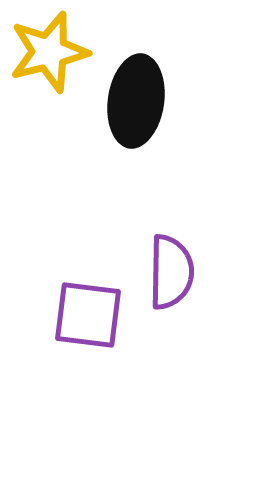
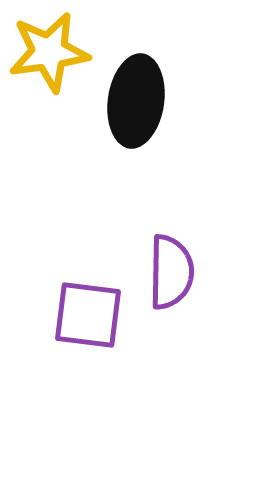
yellow star: rotated 6 degrees clockwise
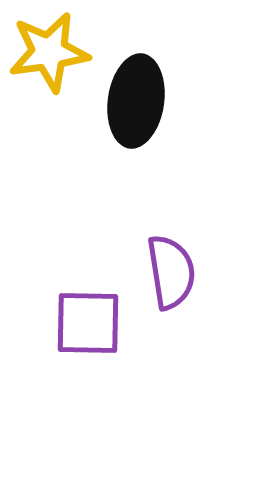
purple semicircle: rotated 10 degrees counterclockwise
purple square: moved 8 px down; rotated 6 degrees counterclockwise
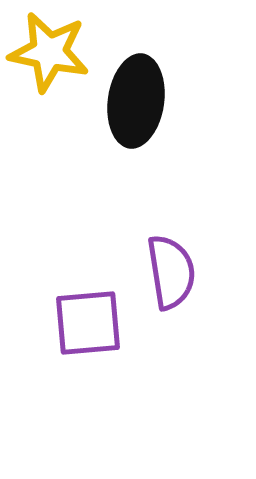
yellow star: rotated 20 degrees clockwise
purple square: rotated 6 degrees counterclockwise
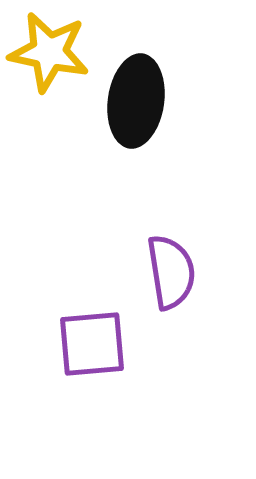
purple square: moved 4 px right, 21 px down
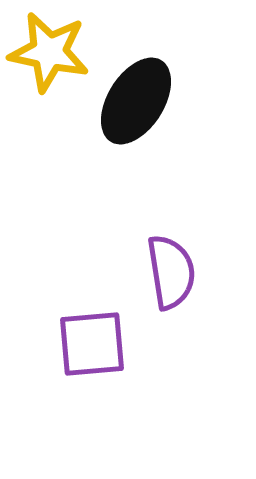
black ellipse: rotated 24 degrees clockwise
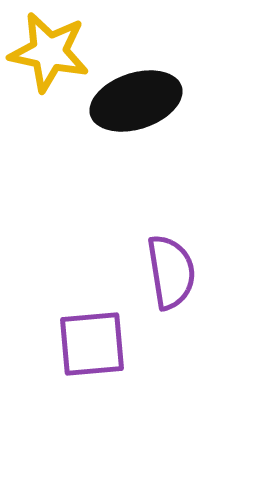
black ellipse: rotated 40 degrees clockwise
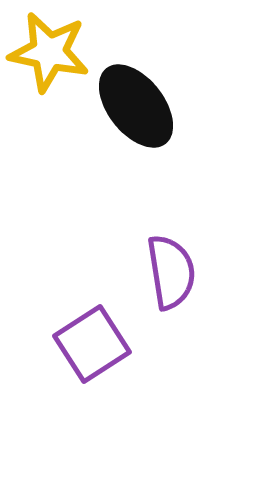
black ellipse: moved 5 px down; rotated 70 degrees clockwise
purple square: rotated 28 degrees counterclockwise
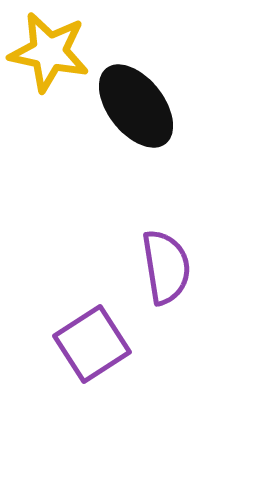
purple semicircle: moved 5 px left, 5 px up
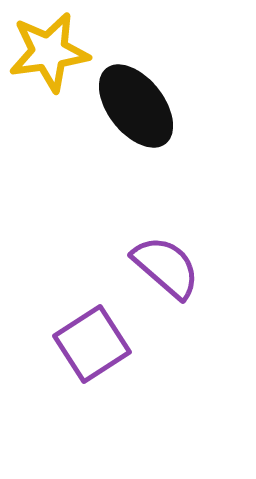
yellow star: rotated 20 degrees counterclockwise
purple semicircle: rotated 40 degrees counterclockwise
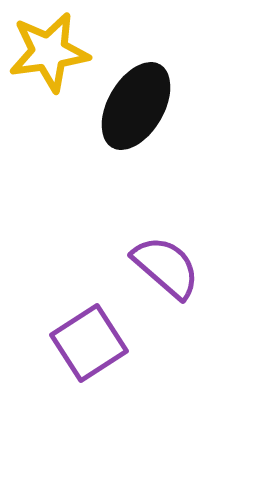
black ellipse: rotated 68 degrees clockwise
purple square: moved 3 px left, 1 px up
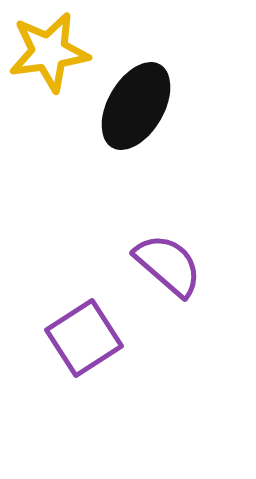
purple semicircle: moved 2 px right, 2 px up
purple square: moved 5 px left, 5 px up
